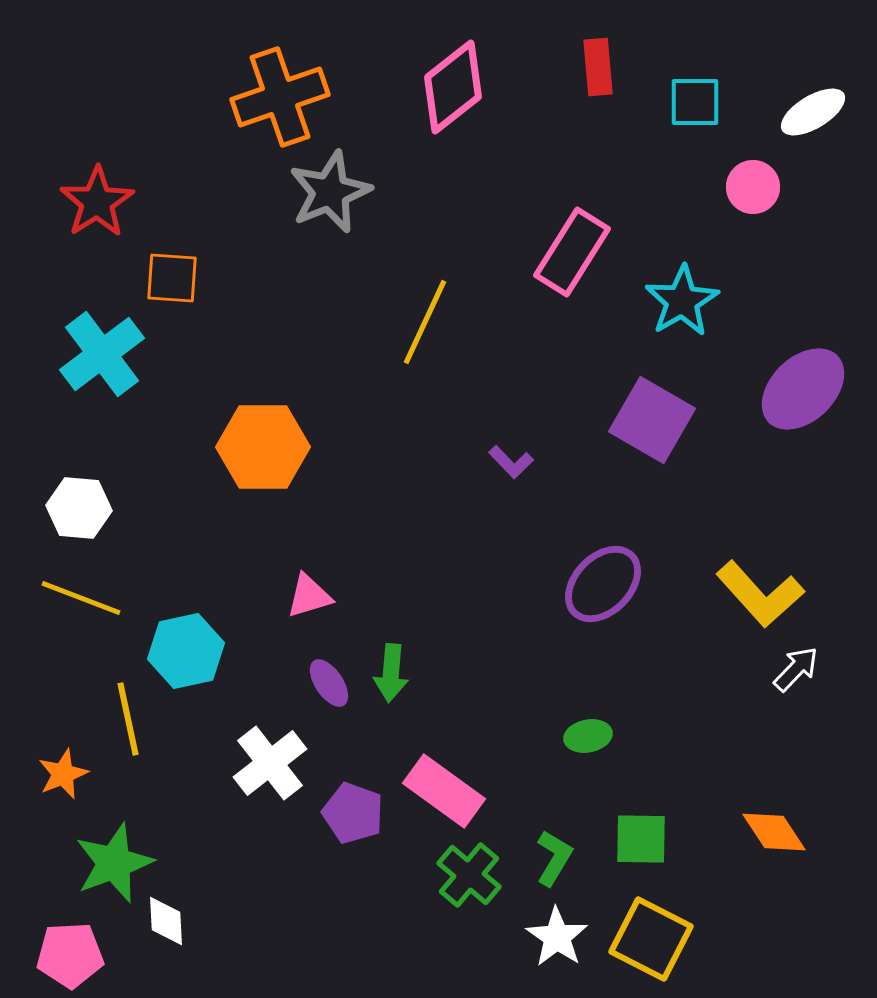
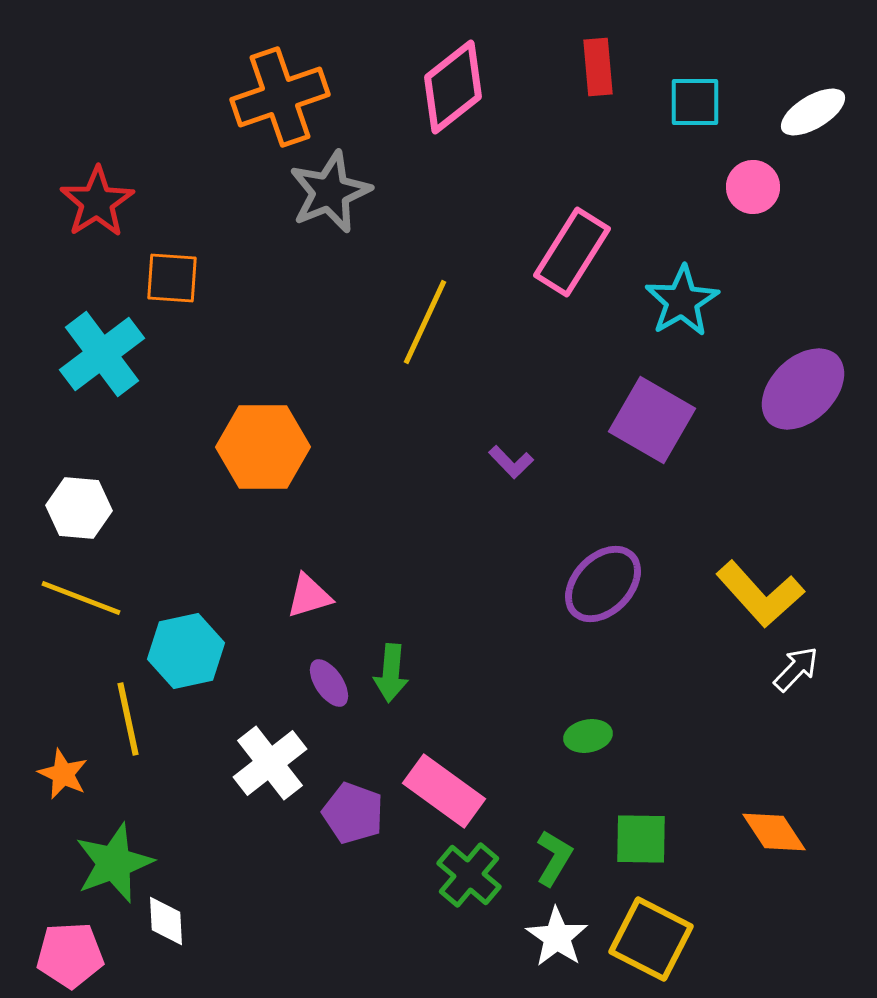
orange star at (63, 774): rotated 24 degrees counterclockwise
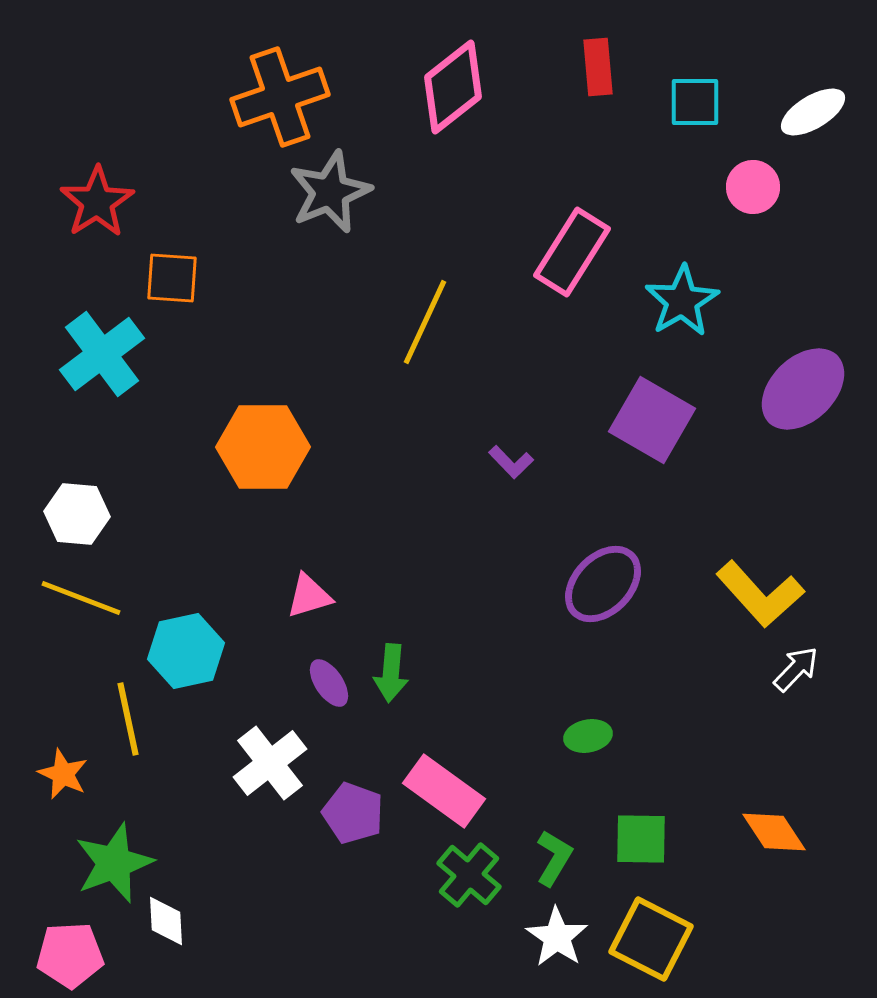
white hexagon at (79, 508): moved 2 px left, 6 px down
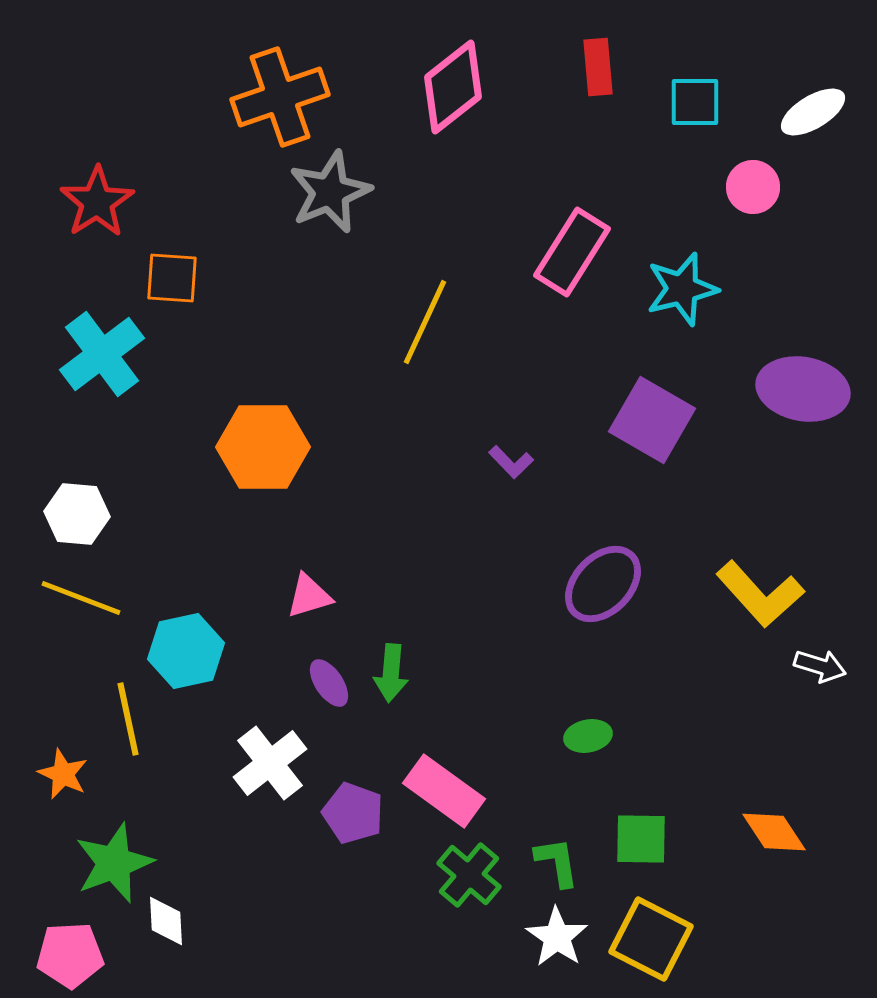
cyan star at (682, 301): moved 12 px up; rotated 16 degrees clockwise
purple ellipse at (803, 389): rotated 54 degrees clockwise
white arrow at (796, 669): moved 24 px right, 3 px up; rotated 63 degrees clockwise
green L-shape at (554, 858): moved 3 px right, 4 px down; rotated 40 degrees counterclockwise
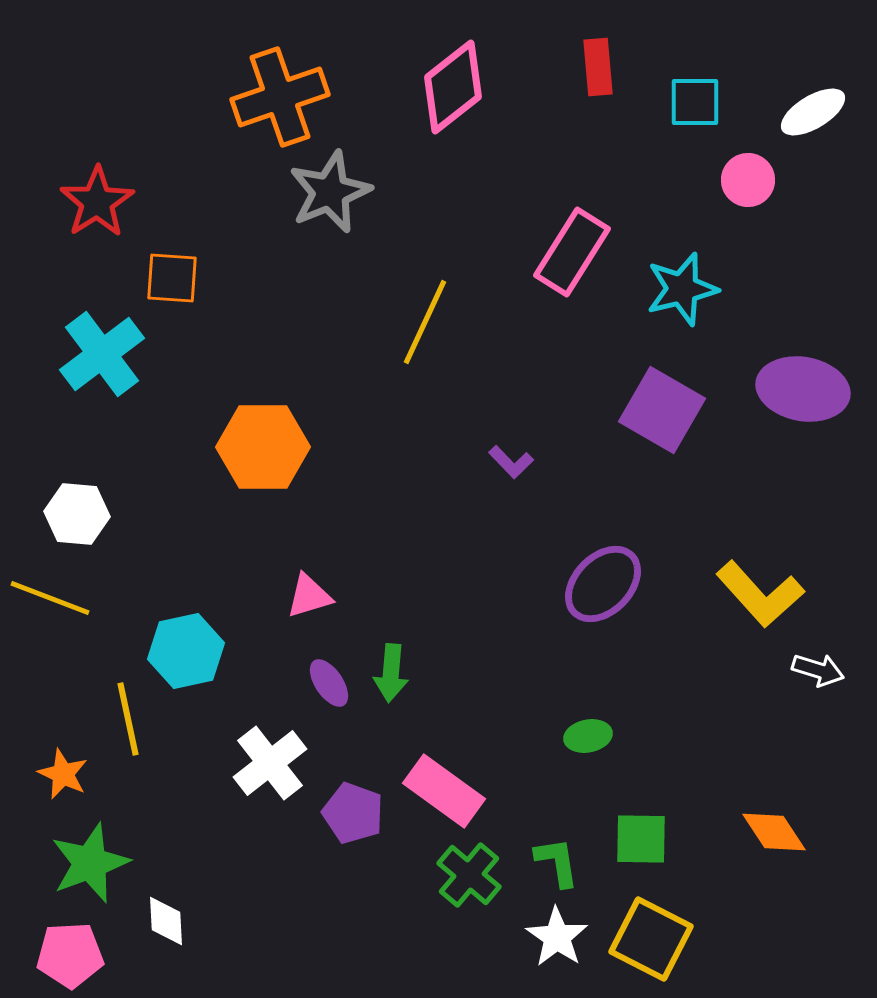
pink circle at (753, 187): moved 5 px left, 7 px up
purple square at (652, 420): moved 10 px right, 10 px up
yellow line at (81, 598): moved 31 px left
white arrow at (820, 666): moved 2 px left, 4 px down
green star at (114, 863): moved 24 px left
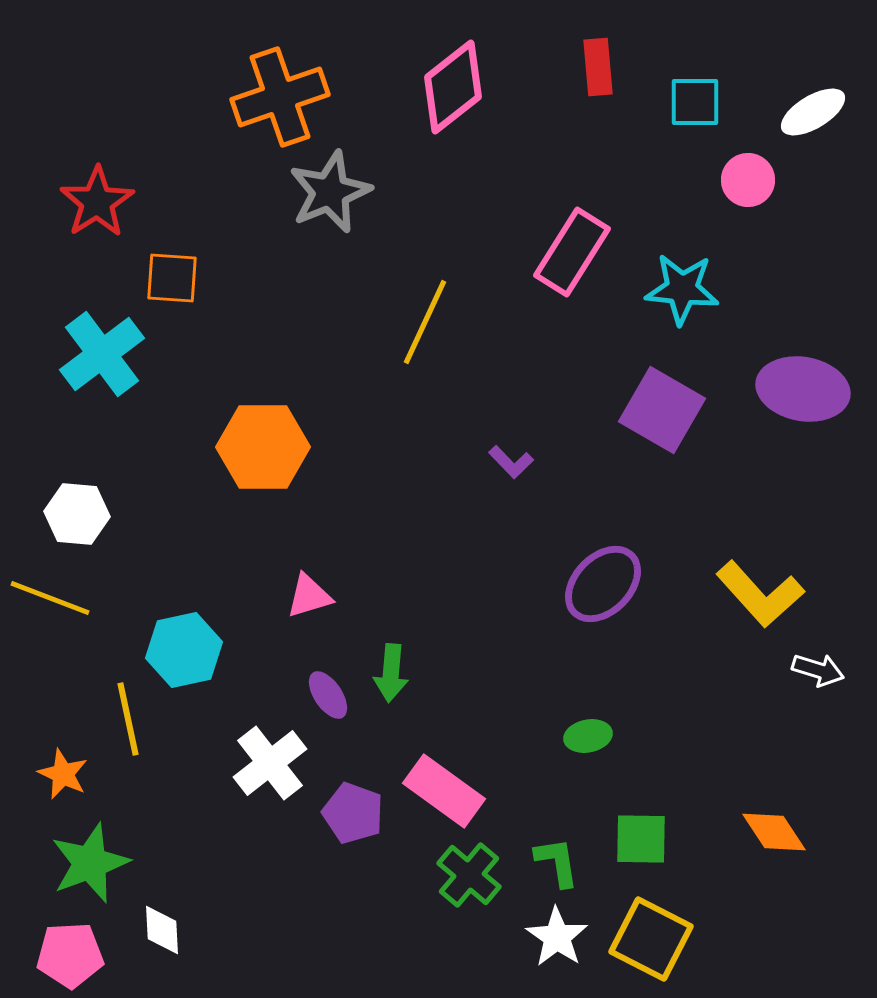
cyan star at (682, 289): rotated 20 degrees clockwise
cyan hexagon at (186, 651): moved 2 px left, 1 px up
purple ellipse at (329, 683): moved 1 px left, 12 px down
white diamond at (166, 921): moved 4 px left, 9 px down
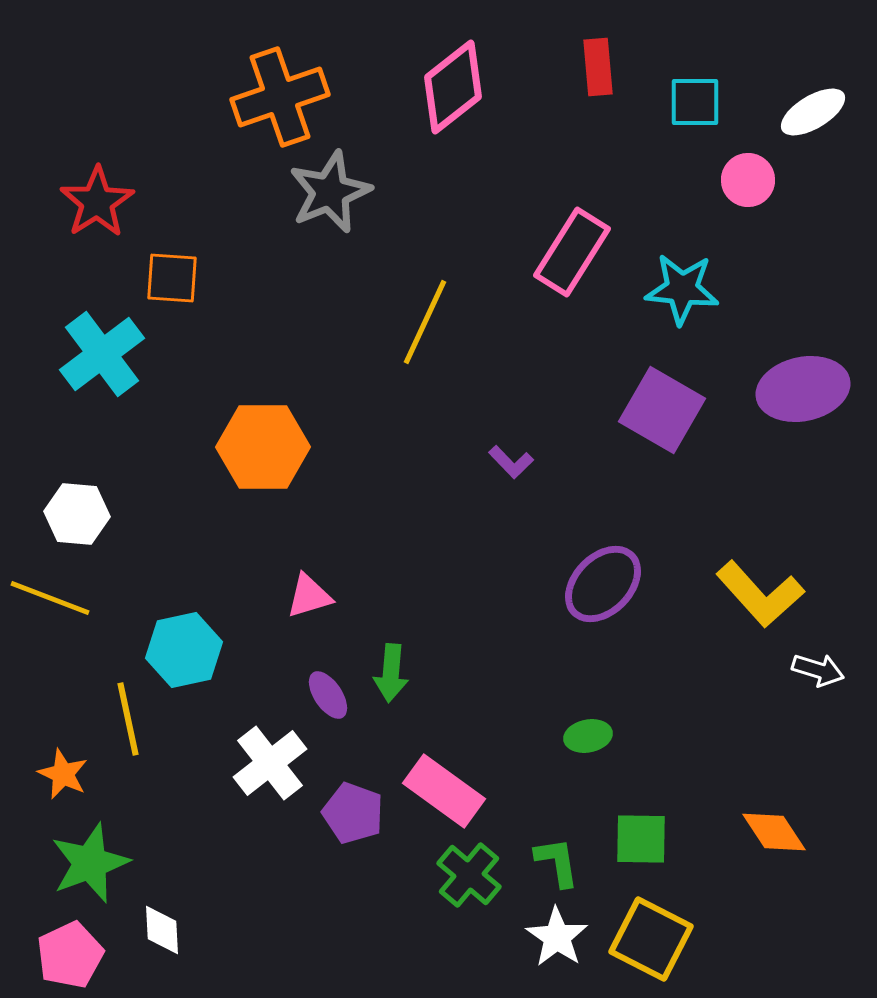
purple ellipse at (803, 389): rotated 22 degrees counterclockwise
pink pentagon at (70, 955): rotated 22 degrees counterclockwise
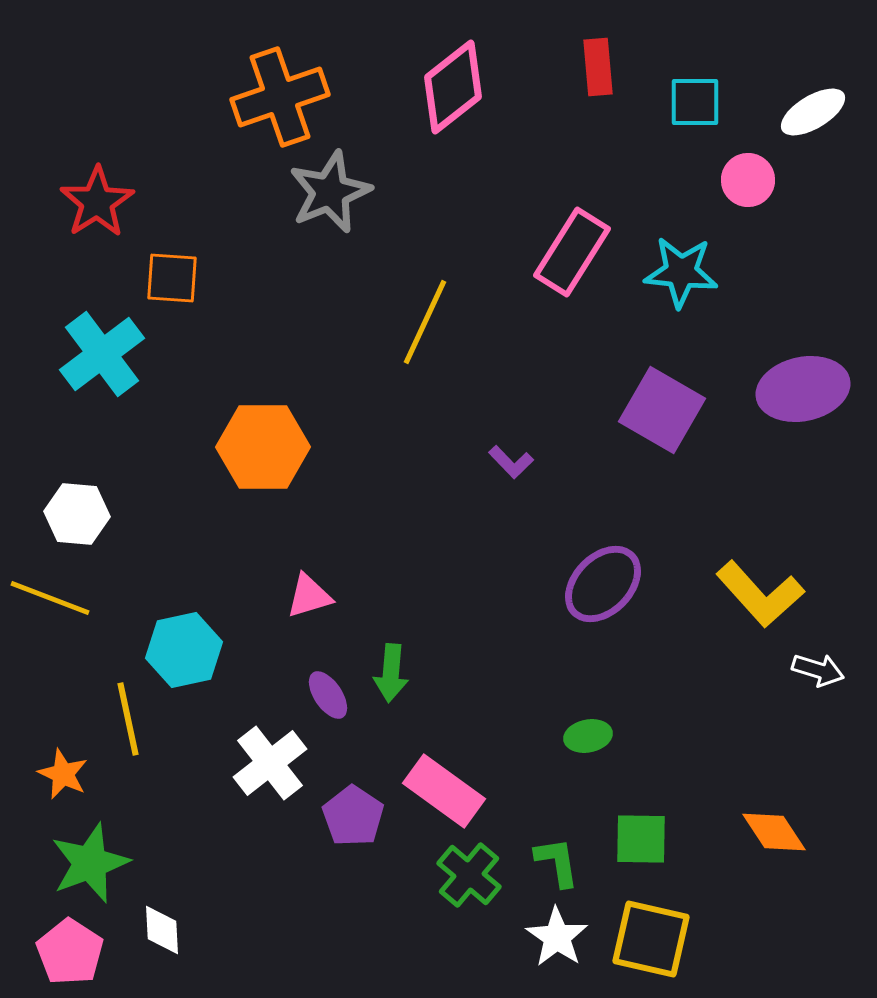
cyan star at (682, 289): moved 1 px left, 17 px up
purple pentagon at (353, 813): moved 3 px down; rotated 14 degrees clockwise
yellow square at (651, 939): rotated 14 degrees counterclockwise
pink pentagon at (70, 955): moved 3 px up; rotated 14 degrees counterclockwise
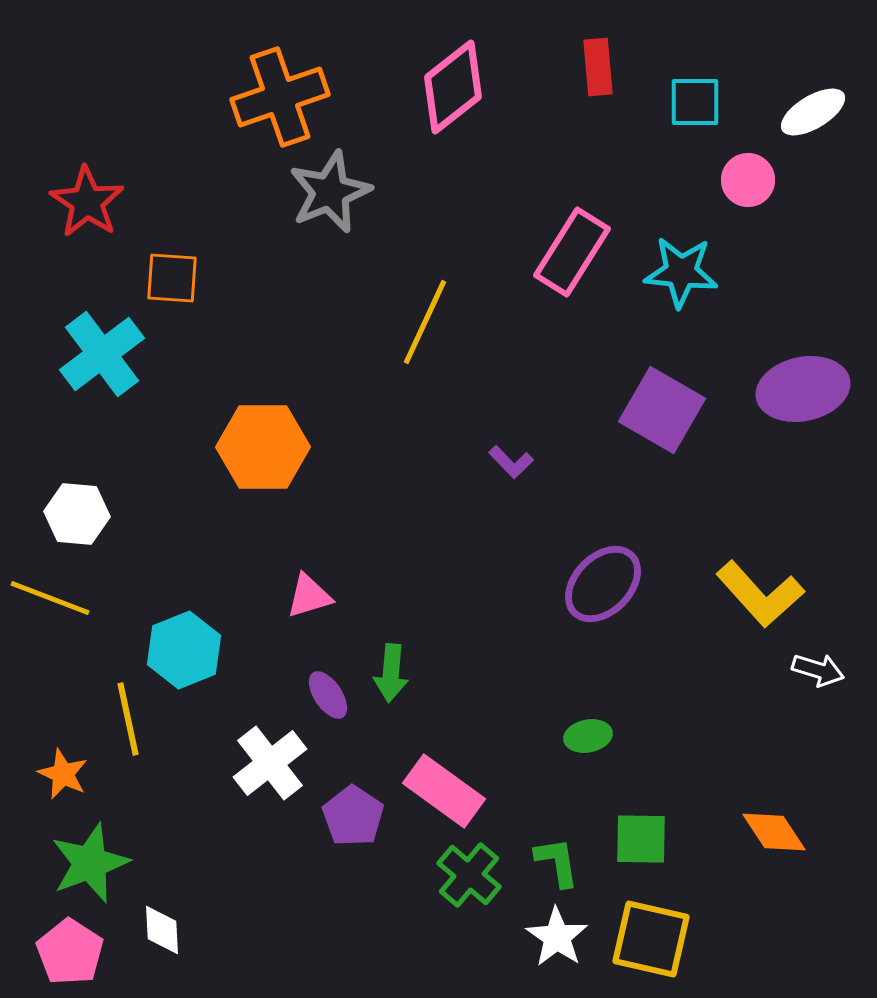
red star at (97, 202): moved 10 px left; rotated 6 degrees counterclockwise
cyan hexagon at (184, 650): rotated 10 degrees counterclockwise
